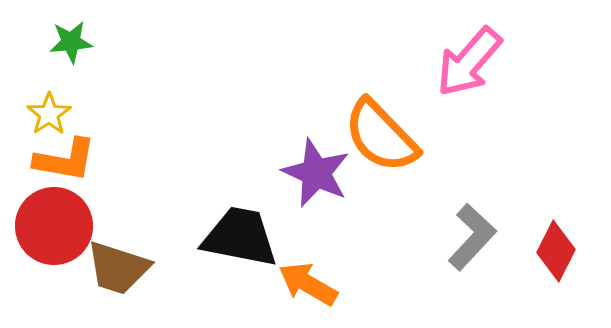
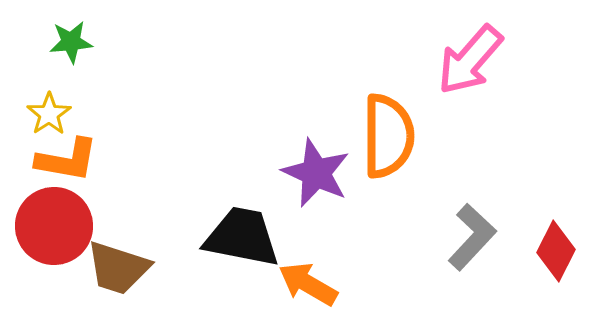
pink arrow: moved 1 px right, 2 px up
orange semicircle: moved 7 px right; rotated 136 degrees counterclockwise
orange L-shape: moved 2 px right
black trapezoid: moved 2 px right
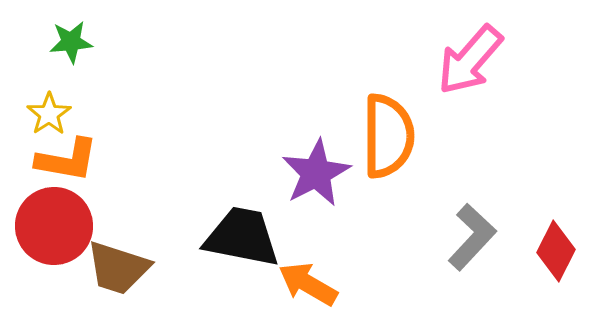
purple star: rotated 20 degrees clockwise
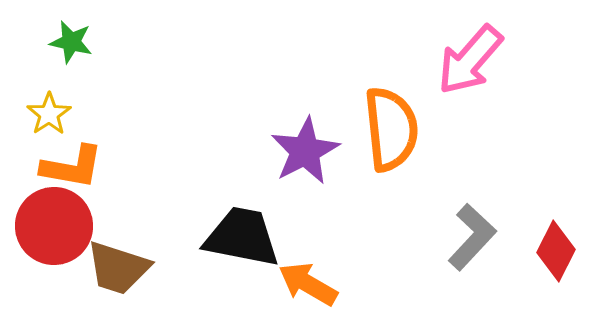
green star: rotated 18 degrees clockwise
orange semicircle: moved 3 px right, 7 px up; rotated 6 degrees counterclockwise
orange L-shape: moved 5 px right, 7 px down
purple star: moved 11 px left, 22 px up
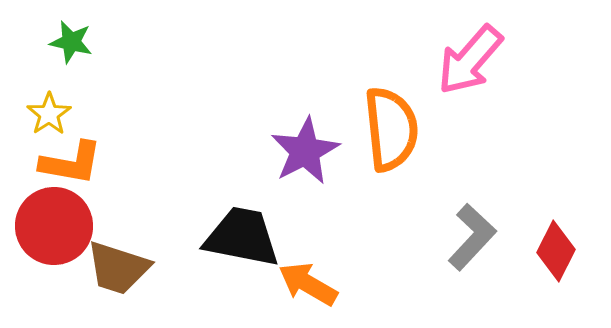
orange L-shape: moved 1 px left, 4 px up
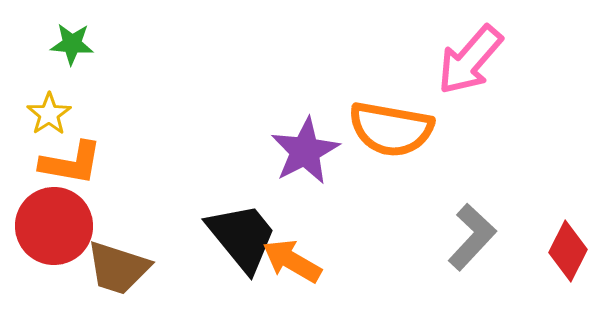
green star: moved 1 px right, 2 px down; rotated 9 degrees counterclockwise
orange semicircle: rotated 106 degrees clockwise
black trapezoid: rotated 40 degrees clockwise
red diamond: moved 12 px right
orange arrow: moved 16 px left, 23 px up
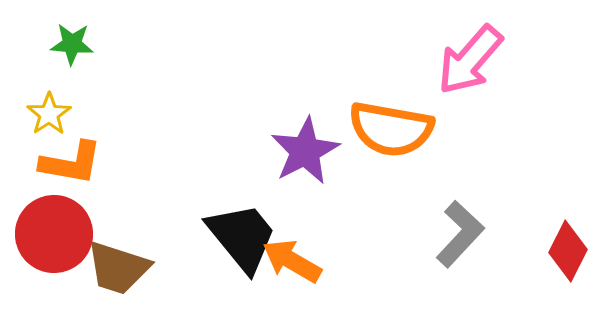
red circle: moved 8 px down
gray L-shape: moved 12 px left, 3 px up
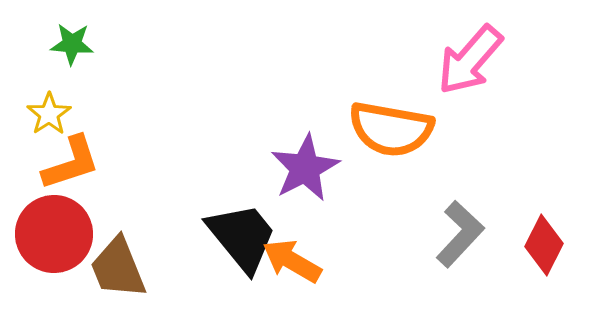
purple star: moved 17 px down
orange L-shape: rotated 28 degrees counterclockwise
red diamond: moved 24 px left, 6 px up
brown trapezoid: rotated 50 degrees clockwise
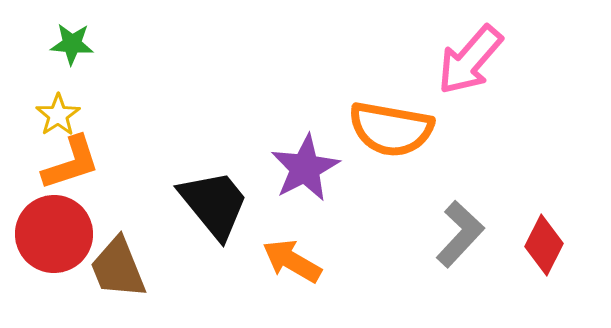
yellow star: moved 9 px right, 1 px down
black trapezoid: moved 28 px left, 33 px up
